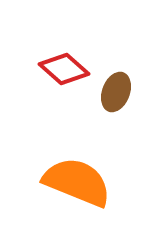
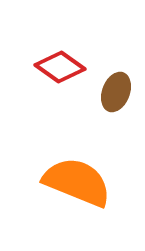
red diamond: moved 4 px left, 2 px up; rotated 6 degrees counterclockwise
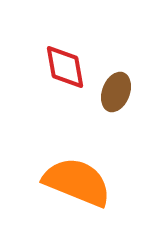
red diamond: moved 5 px right; rotated 45 degrees clockwise
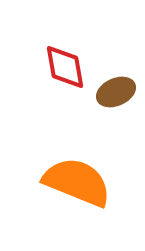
brown ellipse: rotated 45 degrees clockwise
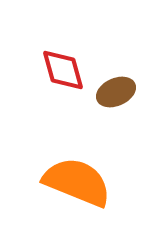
red diamond: moved 2 px left, 3 px down; rotated 6 degrees counterclockwise
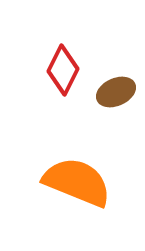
red diamond: rotated 42 degrees clockwise
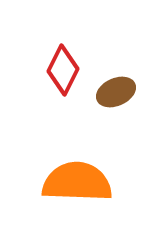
orange semicircle: rotated 20 degrees counterclockwise
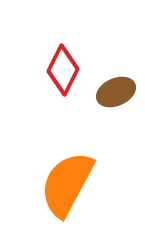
orange semicircle: moved 10 px left, 2 px down; rotated 64 degrees counterclockwise
